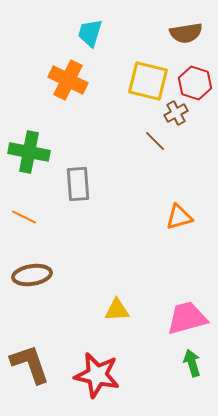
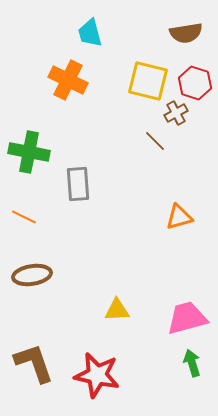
cyan trapezoid: rotated 32 degrees counterclockwise
brown L-shape: moved 4 px right, 1 px up
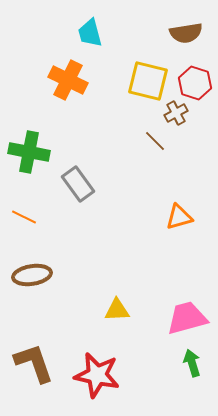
gray rectangle: rotated 32 degrees counterclockwise
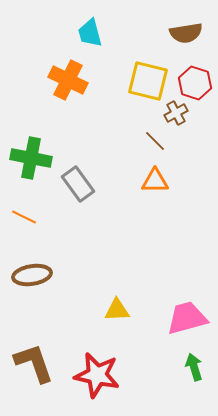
green cross: moved 2 px right, 6 px down
orange triangle: moved 24 px left, 36 px up; rotated 16 degrees clockwise
green arrow: moved 2 px right, 4 px down
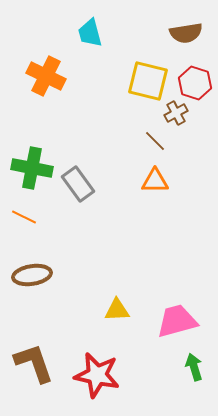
orange cross: moved 22 px left, 4 px up
green cross: moved 1 px right, 10 px down
pink trapezoid: moved 10 px left, 3 px down
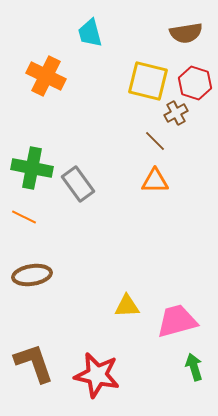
yellow triangle: moved 10 px right, 4 px up
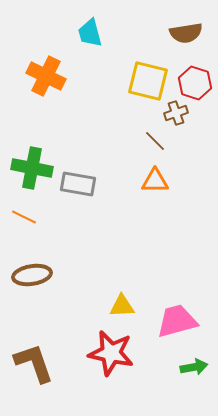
brown cross: rotated 10 degrees clockwise
gray rectangle: rotated 44 degrees counterclockwise
yellow triangle: moved 5 px left
green arrow: rotated 96 degrees clockwise
red star: moved 14 px right, 22 px up
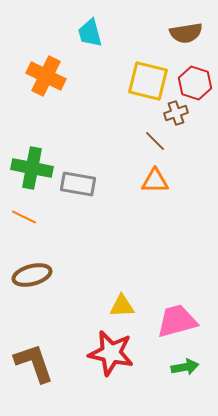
brown ellipse: rotated 6 degrees counterclockwise
green arrow: moved 9 px left
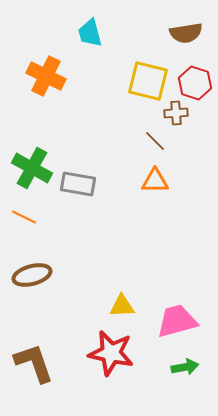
brown cross: rotated 15 degrees clockwise
green cross: rotated 18 degrees clockwise
